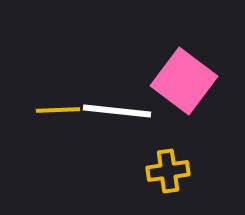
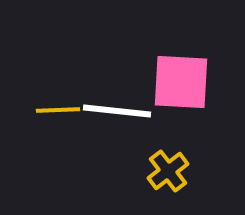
pink square: moved 3 px left, 1 px down; rotated 34 degrees counterclockwise
yellow cross: rotated 30 degrees counterclockwise
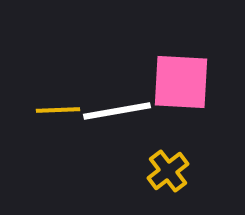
white line: rotated 16 degrees counterclockwise
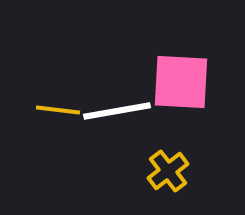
yellow line: rotated 9 degrees clockwise
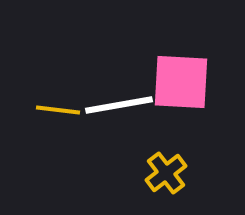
white line: moved 2 px right, 6 px up
yellow cross: moved 2 px left, 2 px down
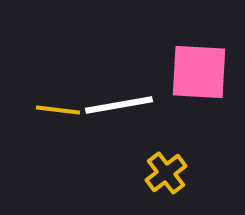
pink square: moved 18 px right, 10 px up
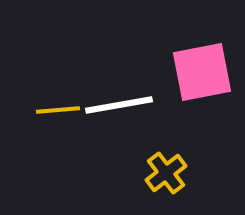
pink square: moved 3 px right; rotated 14 degrees counterclockwise
yellow line: rotated 12 degrees counterclockwise
